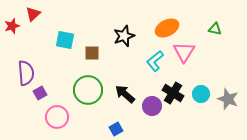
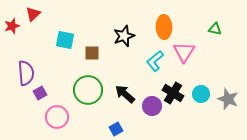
orange ellipse: moved 3 px left, 1 px up; rotated 65 degrees counterclockwise
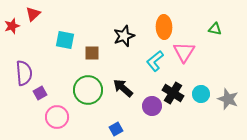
purple semicircle: moved 2 px left
black arrow: moved 2 px left, 6 px up
